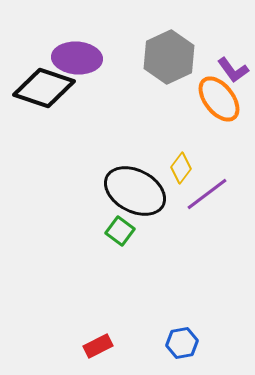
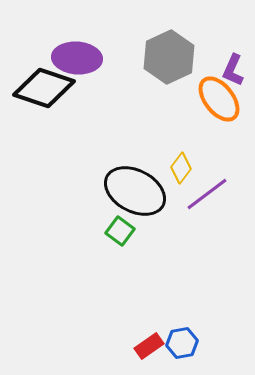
purple L-shape: rotated 60 degrees clockwise
red rectangle: moved 51 px right; rotated 8 degrees counterclockwise
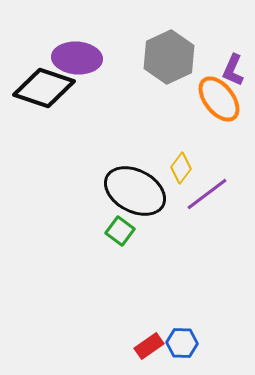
blue hexagon: rotated 12 degrees clockwise
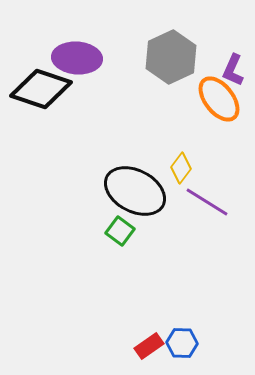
gray hexagon: moved 2 px right
black diamond: moved 3 px left, 1 px down
purple line: moved 8 px down; rotated 69 degrees clockwise
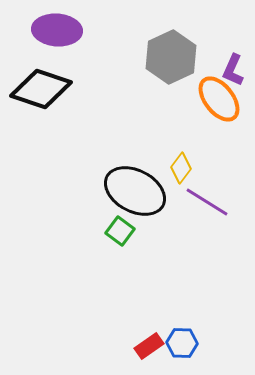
purple ellipse: moved 20 px left, 28 px up
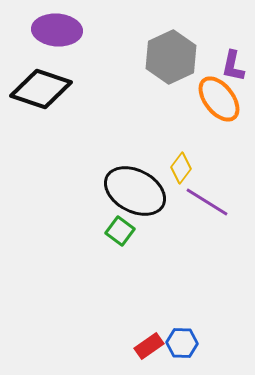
purple L-shape: moved 4 px up; rotated 12 degrees counterclockwise
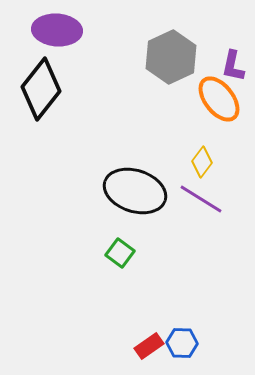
black diamond: rotated 70 degrees counterclockwise
yellow diamond: moved 21 px right, 6 px up
black ellipse: rotated 10 degrees counterclockwise
purple line: moved 6 px left, 3 px up
green square: moved 22 px down
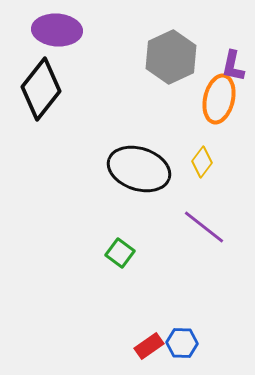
orange ellipse: rotated 51 degrees clockwise
black ellipse: moved 4 px right, 22 px up
purple line: moved 3 px right, 28 px down; rotated 6 degrees clockwise
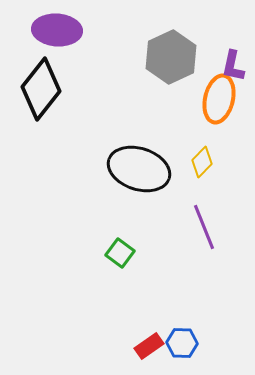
yellow diamond: rotated 8 degrees clockwise
purple line: rotated 30 degrees clockwise
